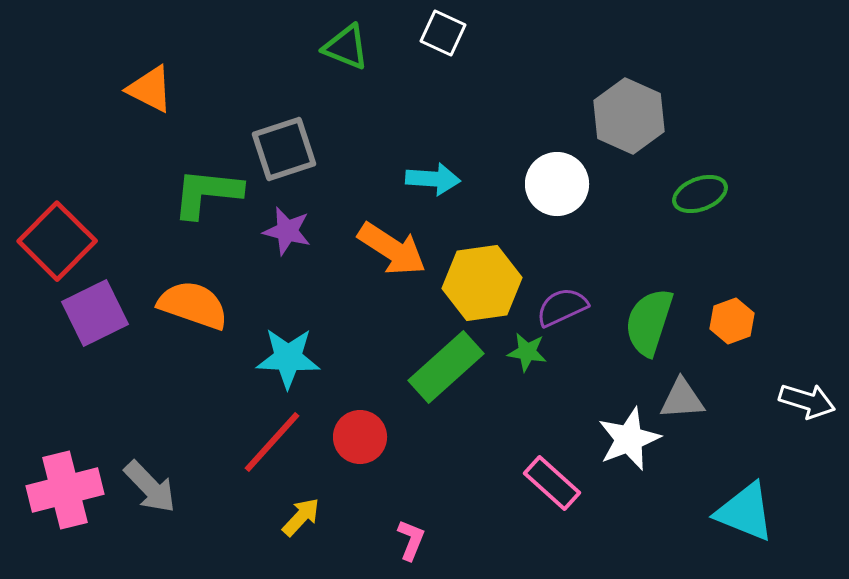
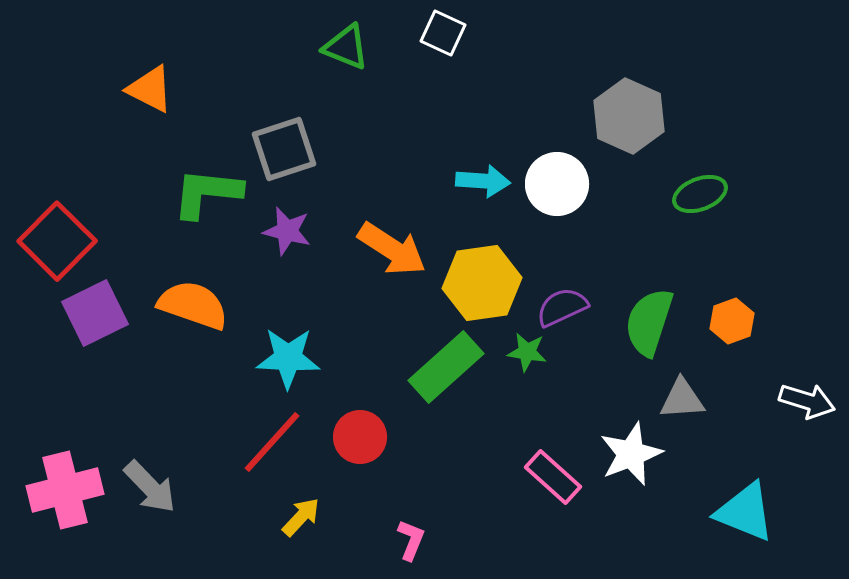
cyan arrow: moved 50 px right, 2 px down
white star: moved 2 px right, 15 px down
pink rectangle: moved 1 px right, 6 px up
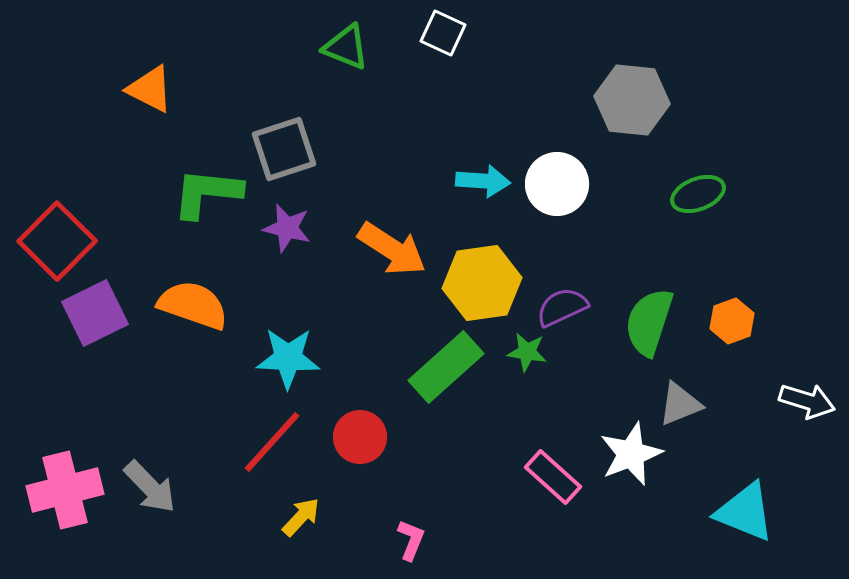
gray hexagon: moved 3 px right, 16 px up; rotated 18 degrees counterclockwise
green ellipse: moved 2 px left
purple star: moved 3 px up
gray triangle: moved 2 px left, 5 px down; rotated 18 degrees counterclockwise
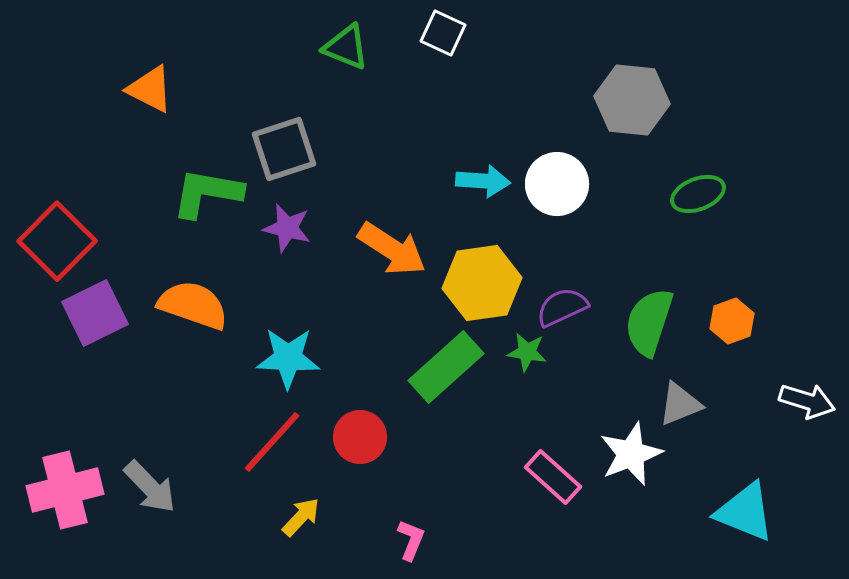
green L-shape: rotated 4 degrees clockwise
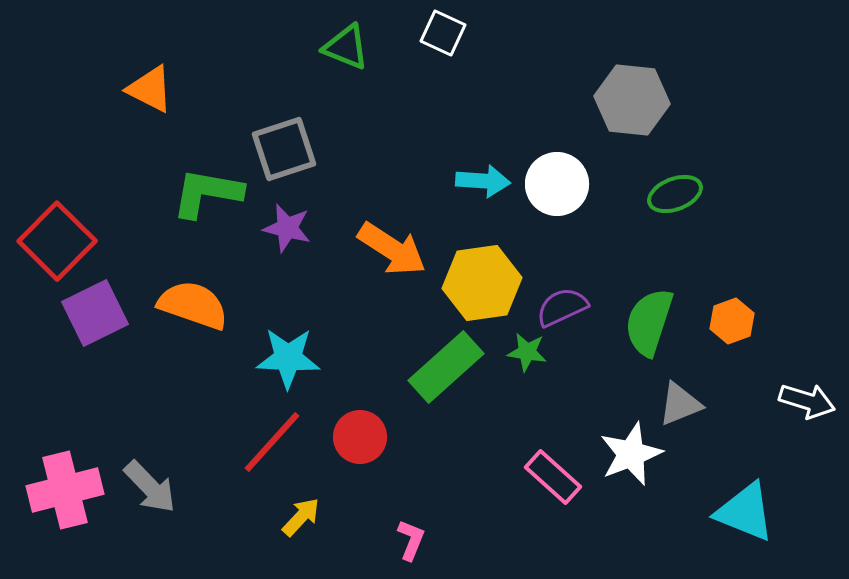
green ellipse: moved 23 px left
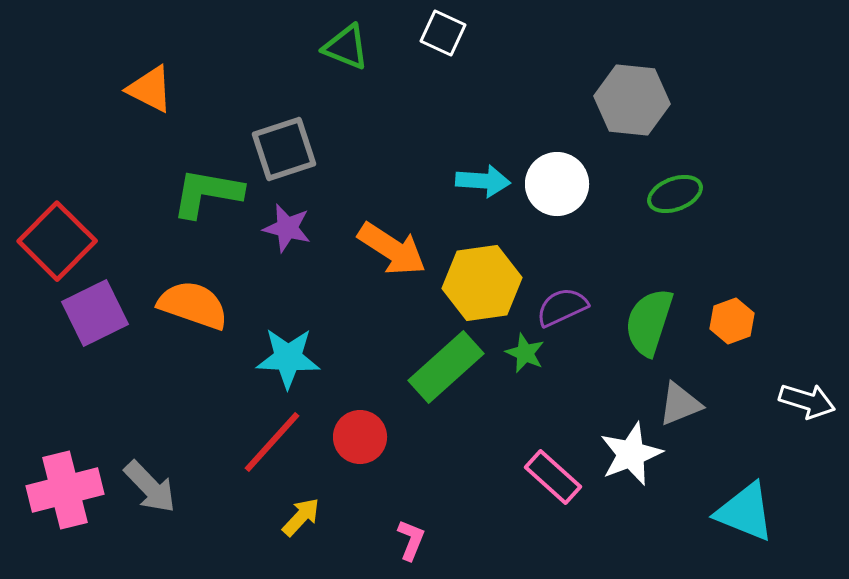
green star: moved 2 px left, 1 px down; rotated 15 degrees clockwise
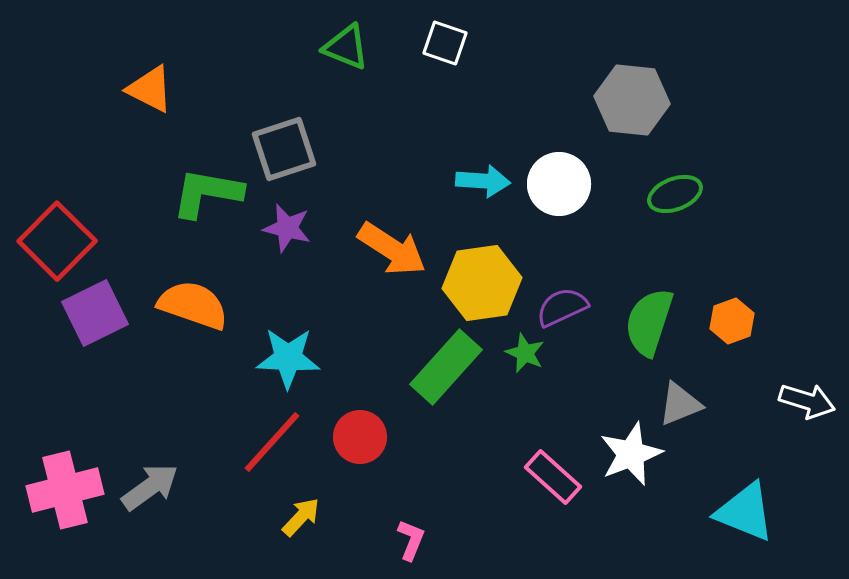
white square: moved 2 px right, 10 px down; rotated 6 degrees counterclockwise
white circle: moved 2 px right
green rectangle: rotated 6 degrees counterclockwise
gray arrow: rotated 82 degrees counterclockwise
